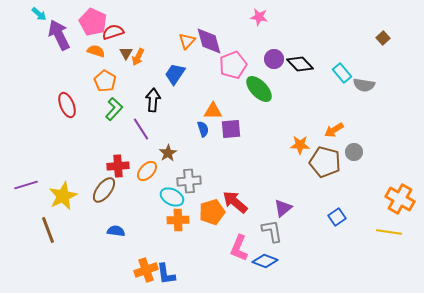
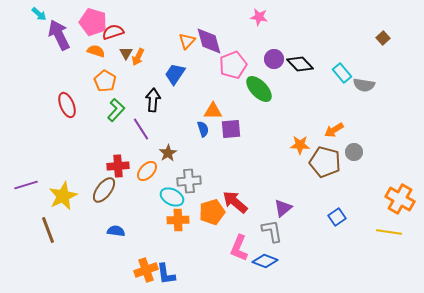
pink pentagon at (93, 22): rotated 8 degrees counterclockwise
green L-shape at (114, 109): moved 2 px right, 1 px down
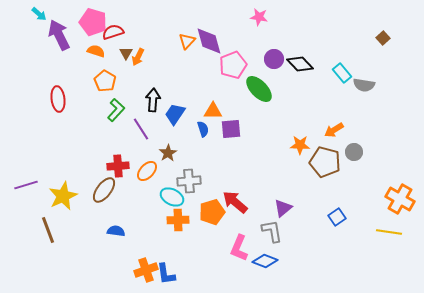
blue trapezoid at (175, 74): moved 40 px down
red ellipse at (67, 105): moved 9 px left, 6 px up; rotated 15 degrees clockwise
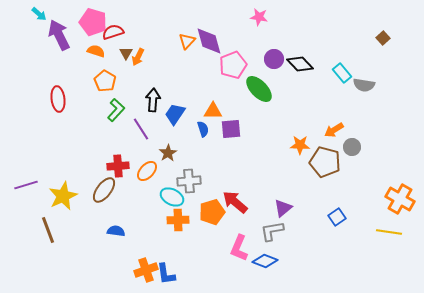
gray circle at (354, 152): moved 2 px left, 5 px up
gray L-shape at (272, 231): rotated 90 degrees counterclockwise
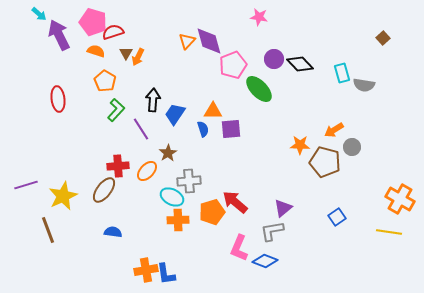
cyan rectangle at (342, 73): rotated 24 degrees clockwise
blue semicircle at (116, 231): moved 3 px left, 1 px down
orange cross at (146, 270): rotated 10 degrees clockwise
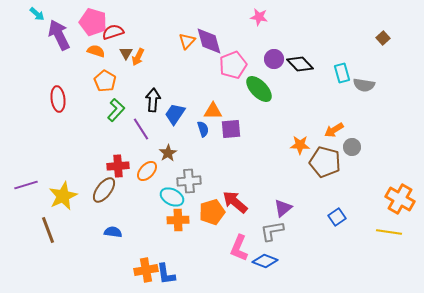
cyan arrow at (39, 14): moved 2 px left
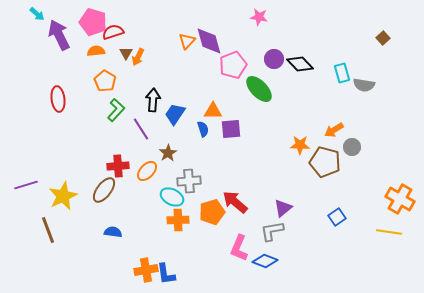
orange semicircle at (96, 51): rotated 24 degrees counterclockwise
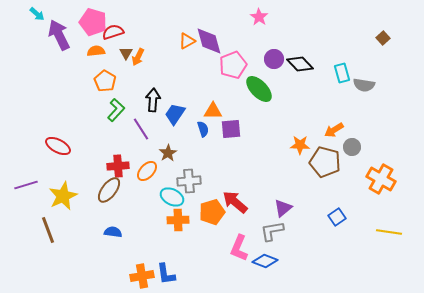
pink star at (259, 17): rotated 24 degrees clockwise
orange triangle at (187, 41): rotated 18 degrees clockwise
red ellipse at (58, 99): moved 47 px down; rotated 55 degrees counterclockwise
brown ellipse at (104, 190): moved 5 px right
orange cross at (400, 199): moved 19 px left, 20 px up
orange cross at (146, 270): moved 4 px left, 6 px down
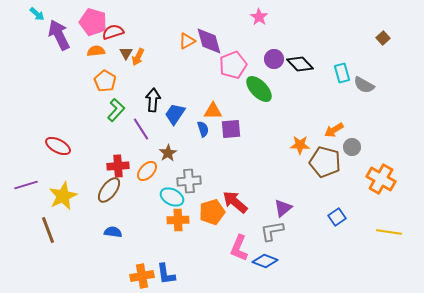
gray semicircle at (364, 85): rotated 20 degrees clockwise
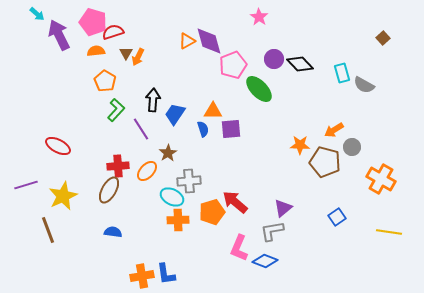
brown ellipse at (109, 190): rotated 8 degrees counterclockwise
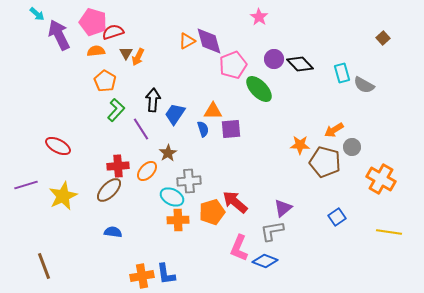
brown ellipse at (109, 190): rotated 16 degrees clockwise
brown line at (48, 230): moved 4 px left, 36 px down
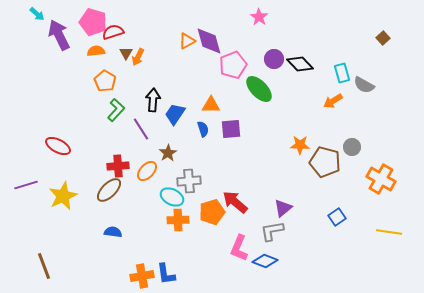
orange triangle at (213, 111): moved 2 px left, 6 px up
orange arrow at (334, 130): moved 1 px left, 29 px up
